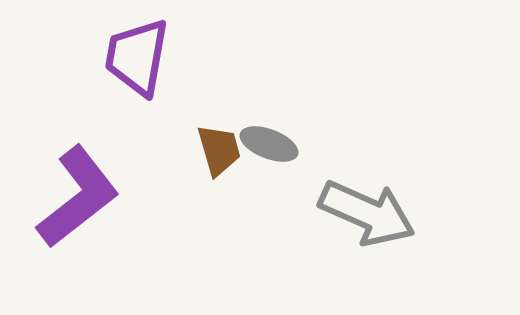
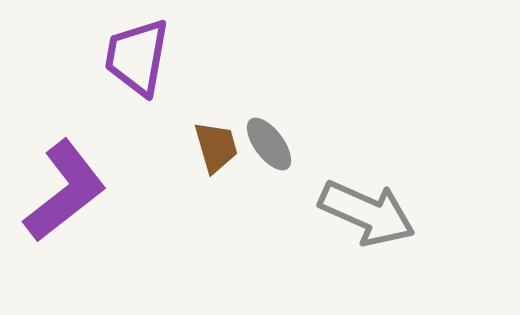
gray ellipse: rotated 32 degrees clockwise
brown trapezoid: moved 3 px left, 3 px up
purple L-shape: moved 13 px left, 6 px up
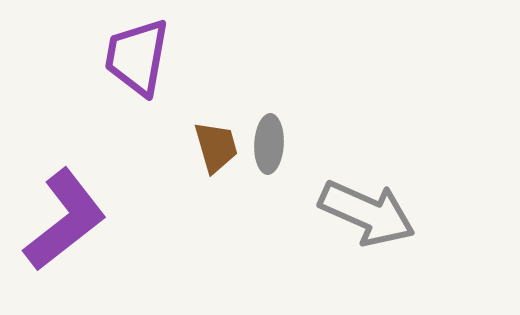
gray ellipse: rotated 40 degrees clockwise
purple L-shape: moved 29 px down
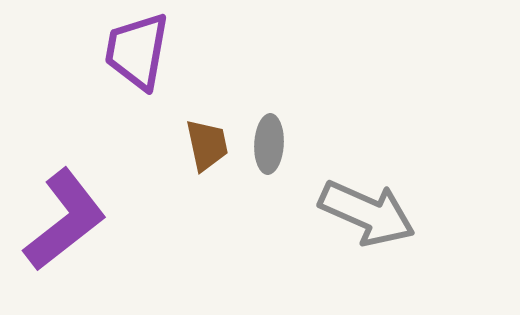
purple trapezoid: moved 6 px up
brown trapezoid: moved 9 px left, 2 px up; rotated 4 degrees clockwise
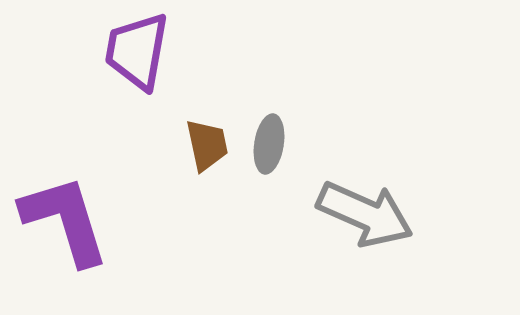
gray ellipse: rotated 6 degrees clockwise
gray arrow: moved 2 px left, 1 px down
purple L-shape: rotated 69 degrees counterclockwise
